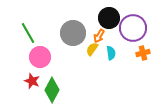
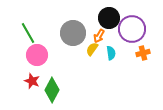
purple circle: moved 1 px left, 1 px down
pink circle: moved 3 px left, 2 px up
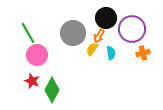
black circle: moved 3 px left
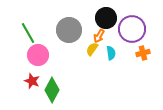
gray circle: moved 4 px left, 3 px up
pink circle: moved 1 px right
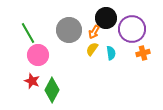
orange arrow: moved 5 px left, 4 px up
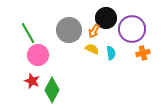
orange arrow: moved 1 px up
yellow semicircle: rotated 80 degrees clockwise
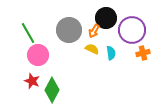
purple circle: moved 1 px down
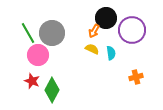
gray circle: moved 17 px left, 3 px down
orange cross: moved 7 px left, 24 px down
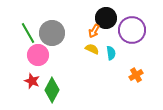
orange cross: moved 2 px up; rotated 16 degrees counterclockwise
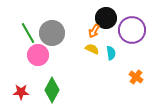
orange cross: moved 2 px down; rotated 24 degrees counterclockwise
red star: moved 11 px left, 11 px down; rotated 21 degrees counterclockwise
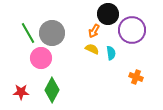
black circle: moved 2 px right, 4 px up
pink circle: moved 3 px right, 3 px down
orange cross: rotated 16 degrees counterclockwise
